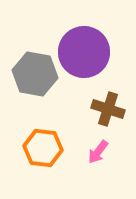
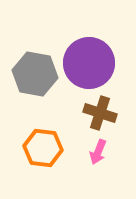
purple circle: moved 5 px right, 11 px down
brown cross: moved 8 px left, 4 px down
pink arrow: rotated 15 degrees counterclockwise
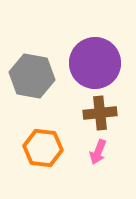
purple circle: moved 6 px right
gray hexagon: moved 3 px left, 2 px down
brown cross: rotated 24 degrees counterclockwise
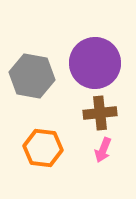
pink arrow: moved 5 px right, 2 px up
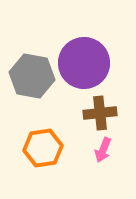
purple circle: moved 11 px left
orange hexagon: rotated 15 degrees counterclockwise
